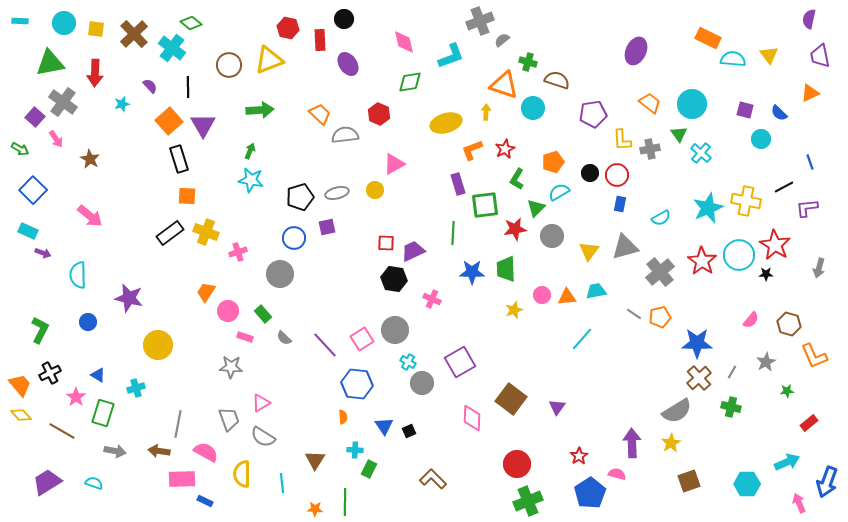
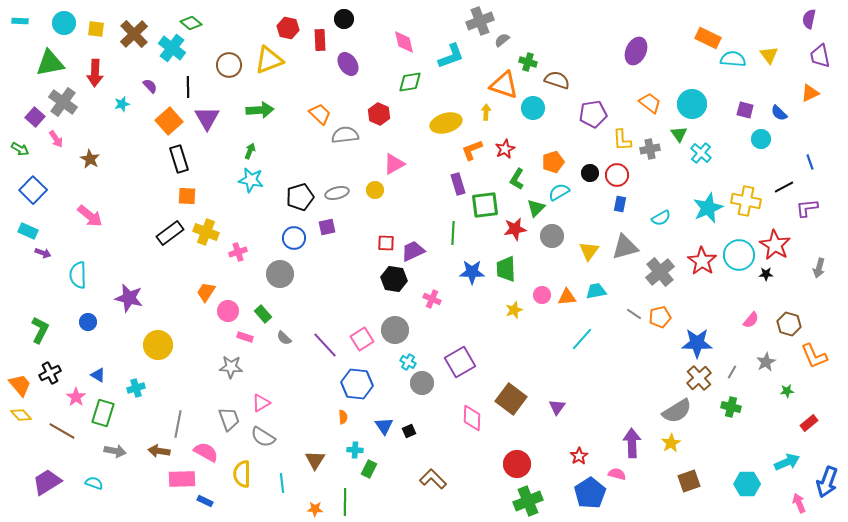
purple triangle at (203, 125): moved 4 px right, 7 px up
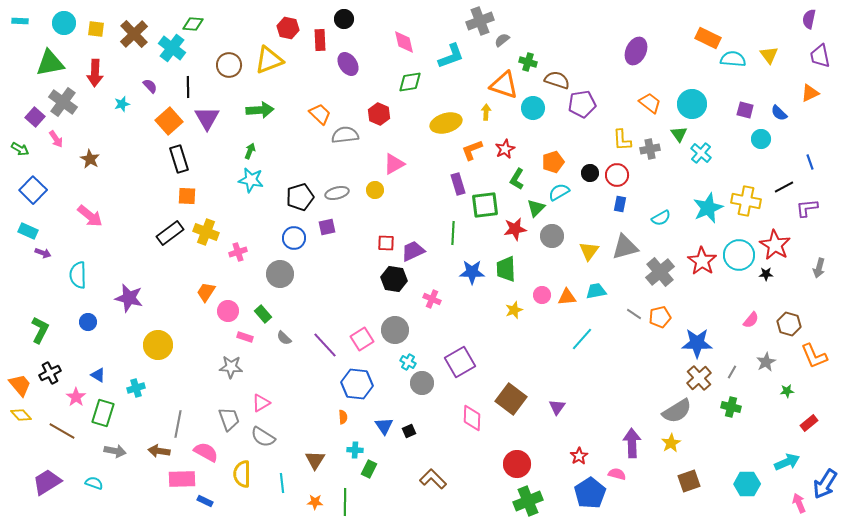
green diamond at (191, 23): moved 2 px right, 1 px down; rotated 35 degrees counterclockwise
purple pentagon at (593, 114): moved 11 px left, 10 px up
blue arrow at (827, 482): moved 2 px left, 2 px down; rotated 12 degrees clockwise
orange star at (315, 509): moved 7 px up
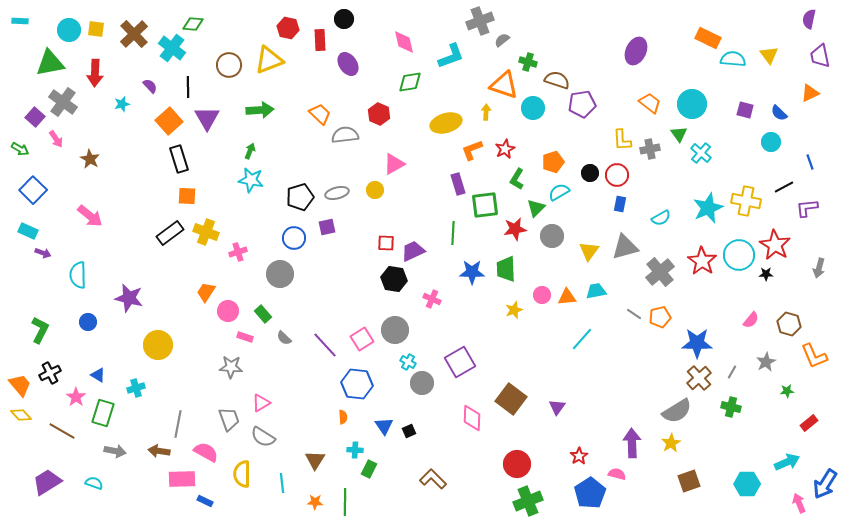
cyan circle at (64, 23): moved 5 px right, 7 px down
cyan circle at (761, 139): moved 10 px right, 3 px down
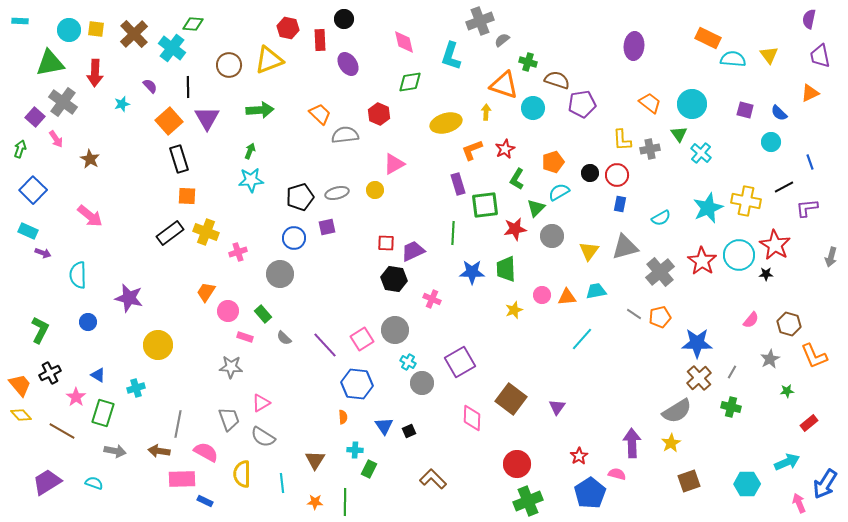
purple ellipse at (636, 51): moved 2 px left, 5 px up; rotated 20 degrees counterclockwise
cyan L-shape at (451, 56): rotated 128 degrees clockwise
green arrow at (20, 149): rotated 102 degrees counterclockwise
cyan star at (251, 180): rotated 15 degrees counterclockwise
gray arrow at (819, 268): moved 12 px right, 11 px up
gray star at (766, 362): moved 4 px right, 3 px up
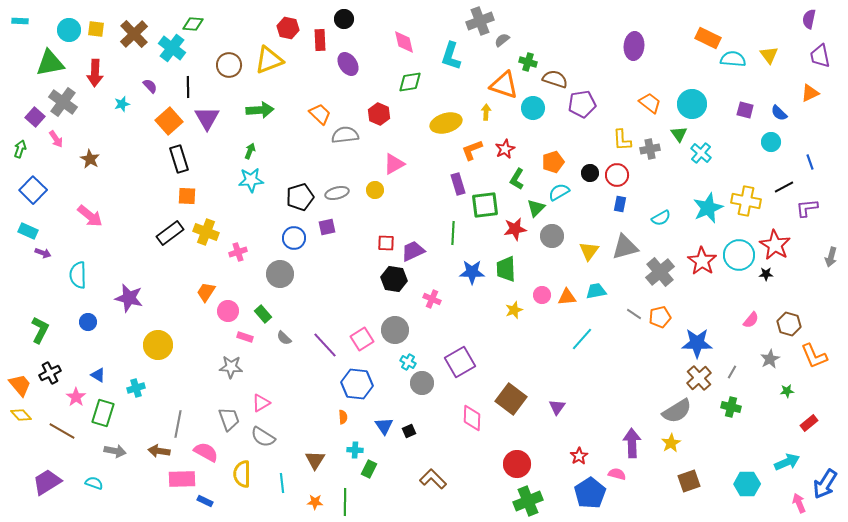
brown semicircle at (557, 80): moved 2 px left, 1 px up
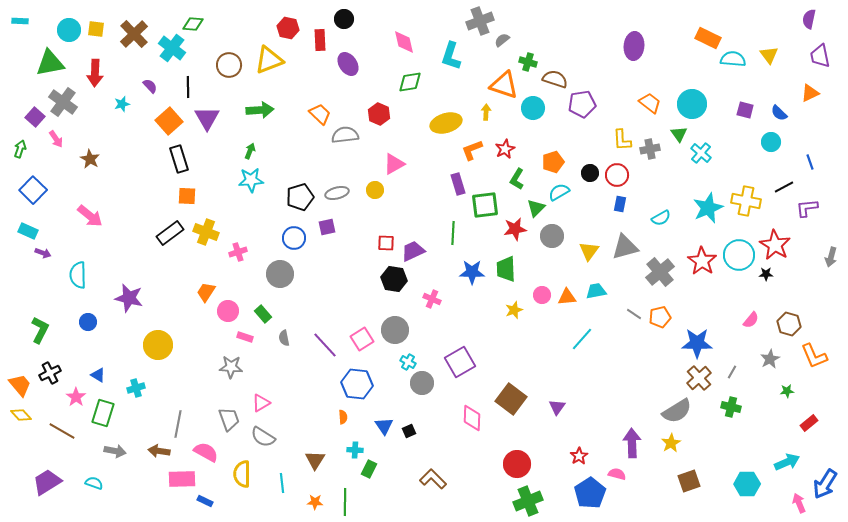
gray semicircle at (284, 338): rotated 35 degrees clockwise
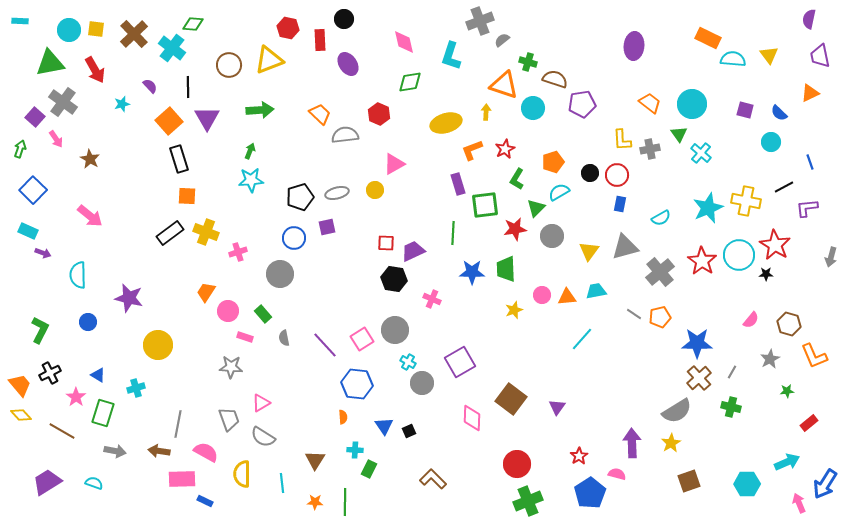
red arrow at (95, 73): moved 3 px up; rotated 32 degrees counterclockwise
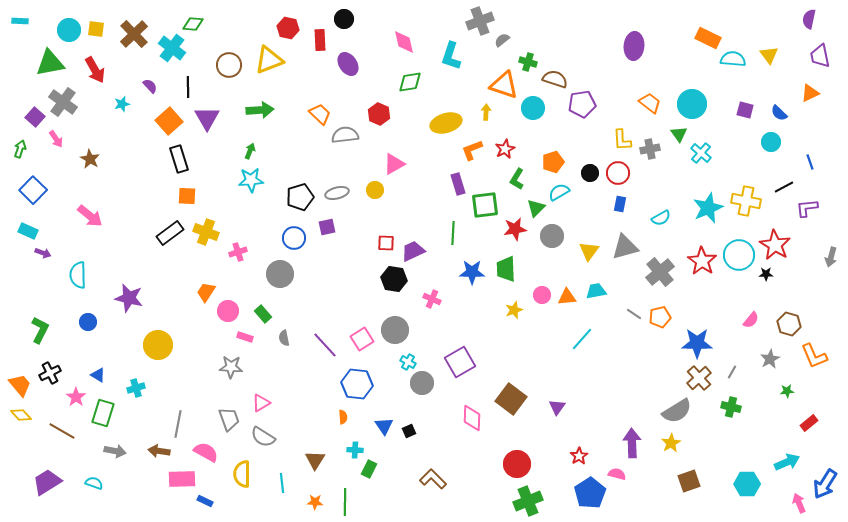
red circle at (617, 175): moved 1 px right, 2 px up
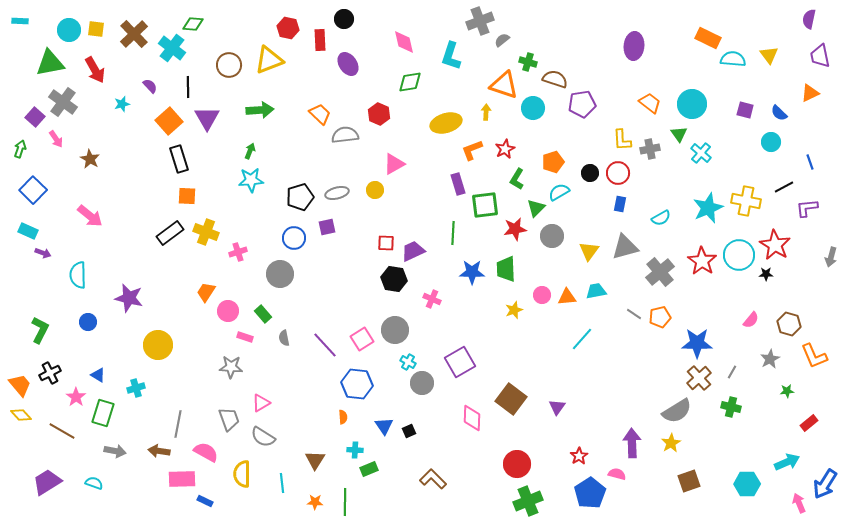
green rectangle at (369, 469): rotated 42 degrees clockwise
